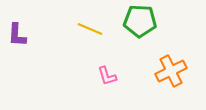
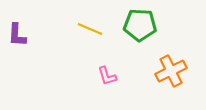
green pentagon: moved 4 px down
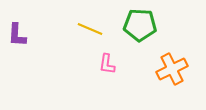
orange cross: moved 1 px right, 2 px up
pink L-shape: moved 12 px up; rotated 25 degrees clockwise
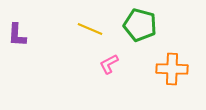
green pentagon: rotated 12 degrees clockwise
pink L-shape: moved 2 px right; rotated 55 degrees clockwise
orange cross: rotated 28 degrees clockwise
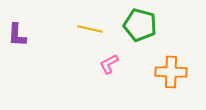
yellow line: rotated 10 degrees counterclockwise
orange cross: moved 1 px left, 3 px down
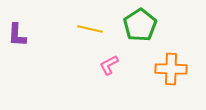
green pentagon: rotated 24 degrees clockwise
pink L-shape: moved 1 px down
orange cross: moved 3 px up
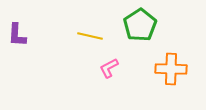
yellow line: moved 7 px down
pink L-shape: moved 3 px down
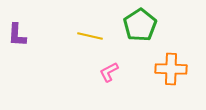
pink L-shape: moved 4 px down
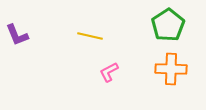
green pentagon: moved 28 px right
purple L-shape: rotated 25 degrees counterclockwise
